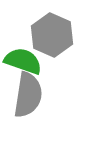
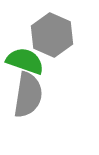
green semicircle: moved 2 px right
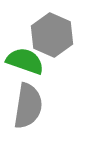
gray semicircle: moved 11 px down
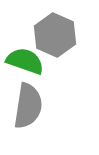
gray hexagon: moved 3 px right
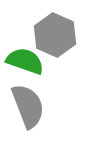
gray semicircle: rotated 30 degrees counterclockwise
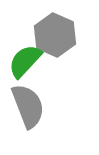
green semicircle: rotated 66 degrees counterclockwise
